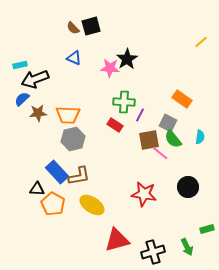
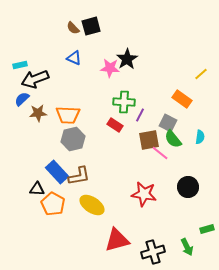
yellow line: moved 32 px down
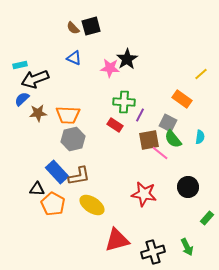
green rectangle: moved 11 px up; rotated 32 degrees counterclockwise
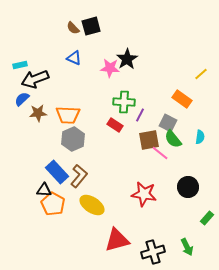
gray hexagon: rotated 10 degrees counterclockwise
brown L-shape: rotated 40 degrees counterclockwise
black triangle: moved 7 px right, 1 px down
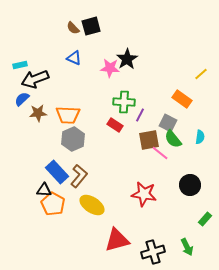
black circle: moved 2 px right, 2 px up
green rectangle: moved 2 px left, 1 px down
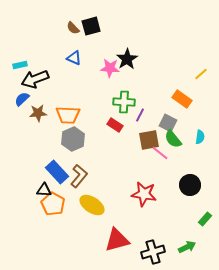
green arrow: rotated 90 degrees counterclockwise
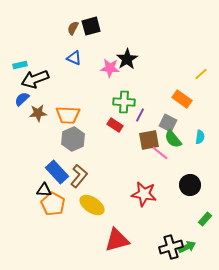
brown semicircle: rotated 72 degrees clockwise
black cross: moved 18 px right, 5 px up
